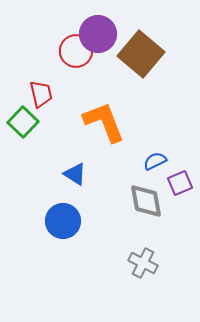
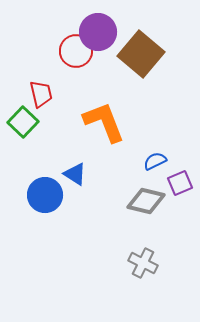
purple circle: moved 2 px up
gray diamond: rotated 66 degrees counterclockwise
blue circle: moved 18 px left, 26 px up
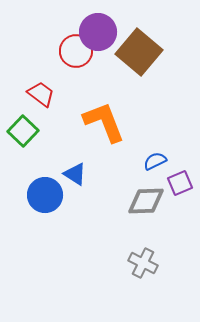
brown square: moved 2 px left, 2 px up
red trapezoid: rotated 40 degrees counterclockwise
green square: moved 9 px down
gray diamond: rotated 15 degrees counterclockwise
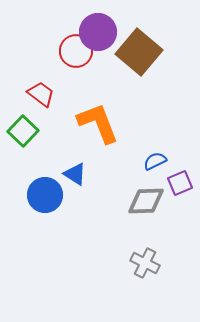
orange L-shape: moved 6 px left, 1 px down
gray cross: moved 2 px right
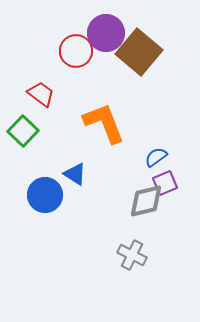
purple circle: moved 8 px right, 1 px down
orange L-shape: moved 6 px right
blue semicircle: moved 1 px right, 4 px up; rotated 10 degrees counterclockwise
purple square: moved 15 px left
gray diamond: rotated 12 degrees counterclockwise
gray cross: moved 13 px left, 8 px up
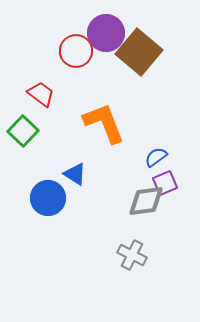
blue circle: moved 3 px right, 3 px down
gray diamond: rotated 6 degrees clockwise
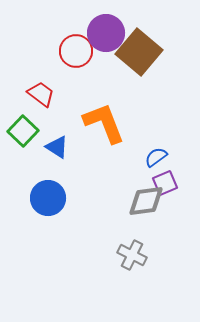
blue triangle: moved 18 px left, 27 px up
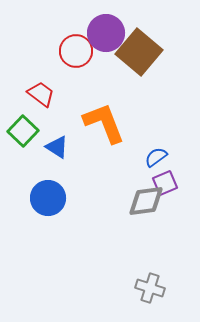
gray cross: moved 18 px right, 33 px down; rotated 8 degrees counterclockwise
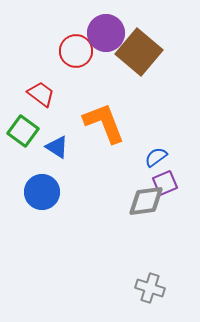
green square: rotated 8 degrees counterclockwise
blue circle: moved 6 px left, 6 px up
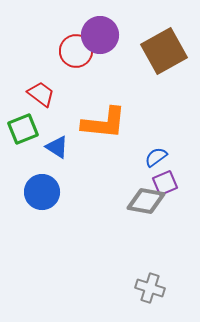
purple circle: moved 6 px left, 2 px down
brown square: moved 25 px right, 1 px up; rotated 21 degrees clockwise
orange L-shape: rotated 117 degrees clockwise
green square: moved 2 px up; rotated 32 degrees clockwise
gray diamond: rotated 18 degrees clockwise
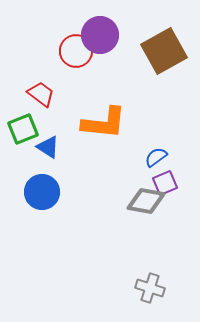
blue triangle: moved 9 px left
